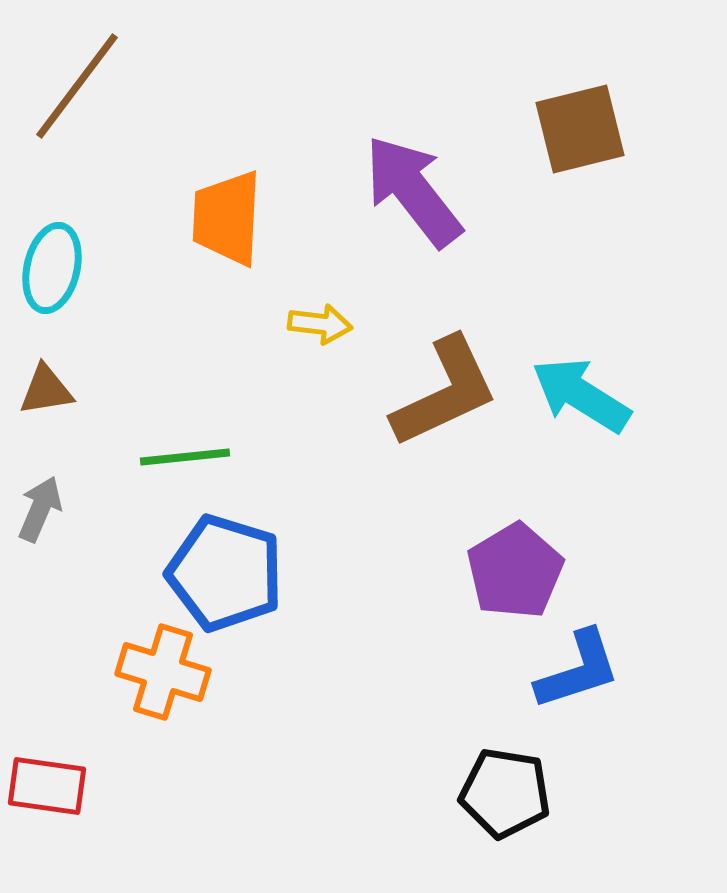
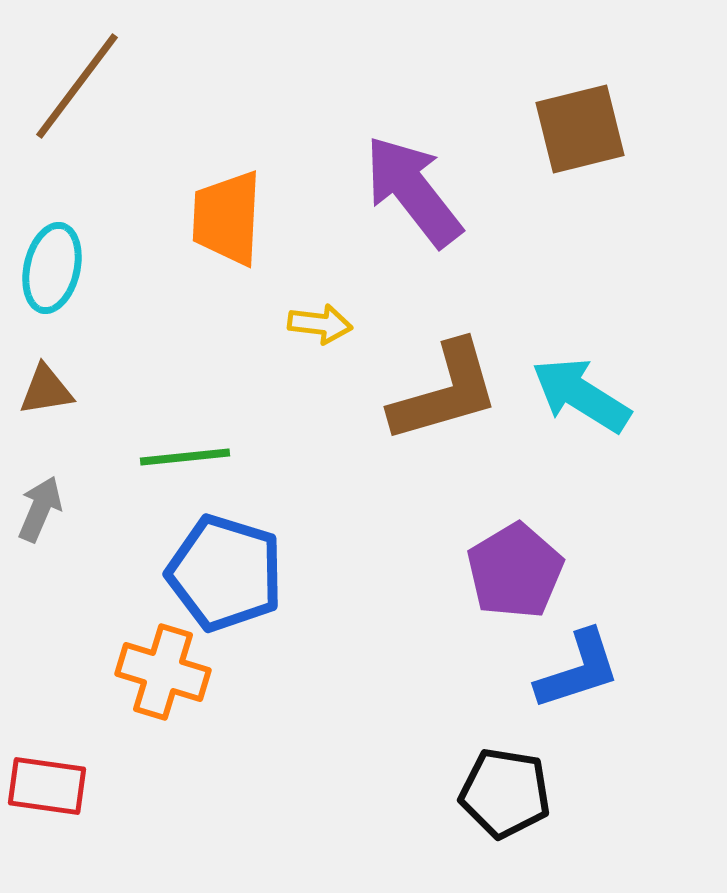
brown L-shape: rotated 9 degrees clockwise
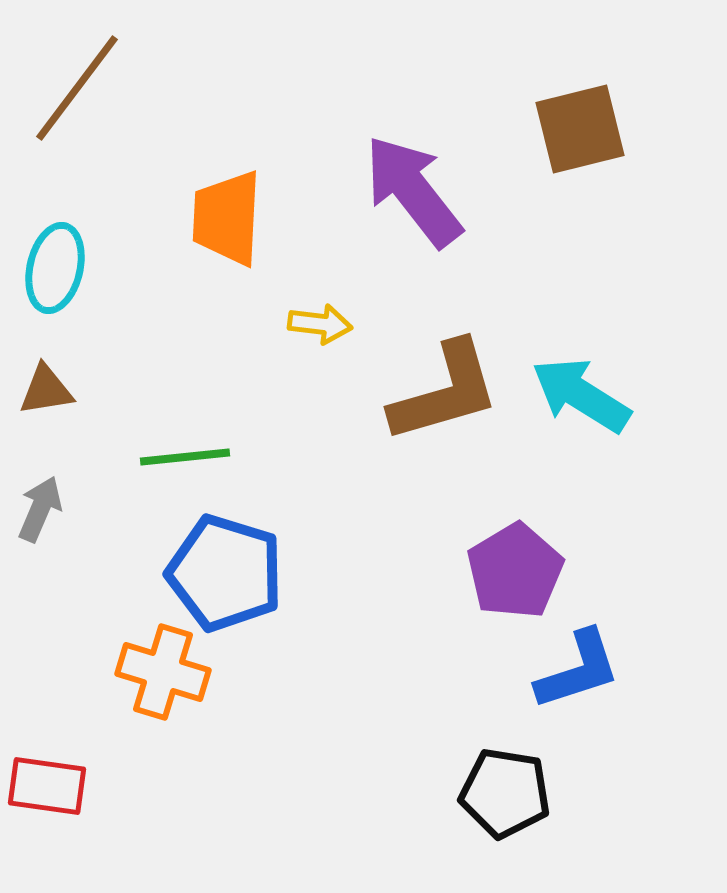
brown line: moved 2 px down
cyan ellipse: moved 3 px right
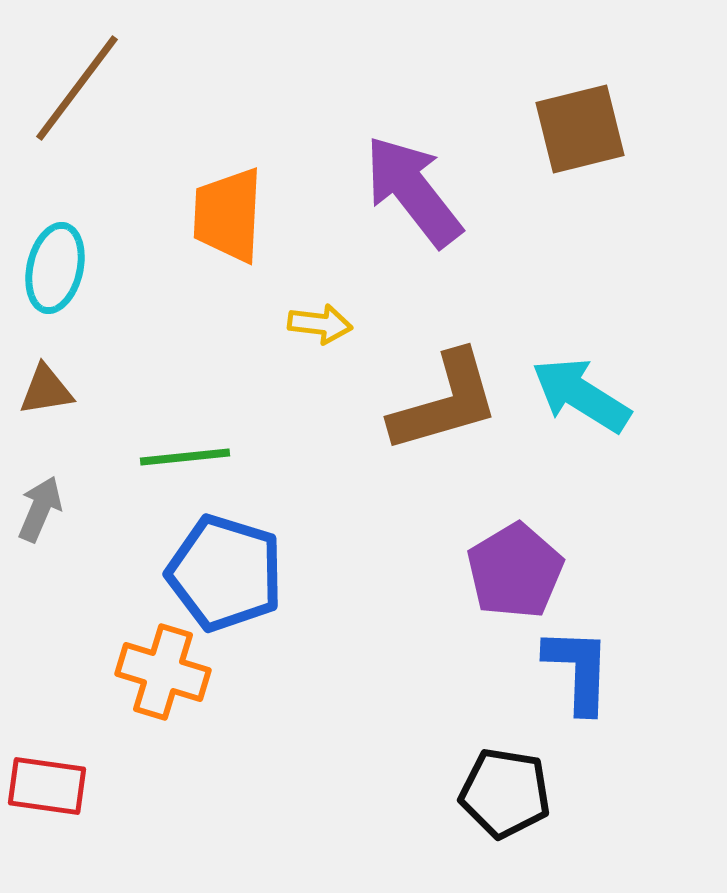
orange trapezoid: moved 1 px right, 3 px up
brown L-shape: moved 10 px down
blue L-shape: rotated 70 degrees counterclockwise
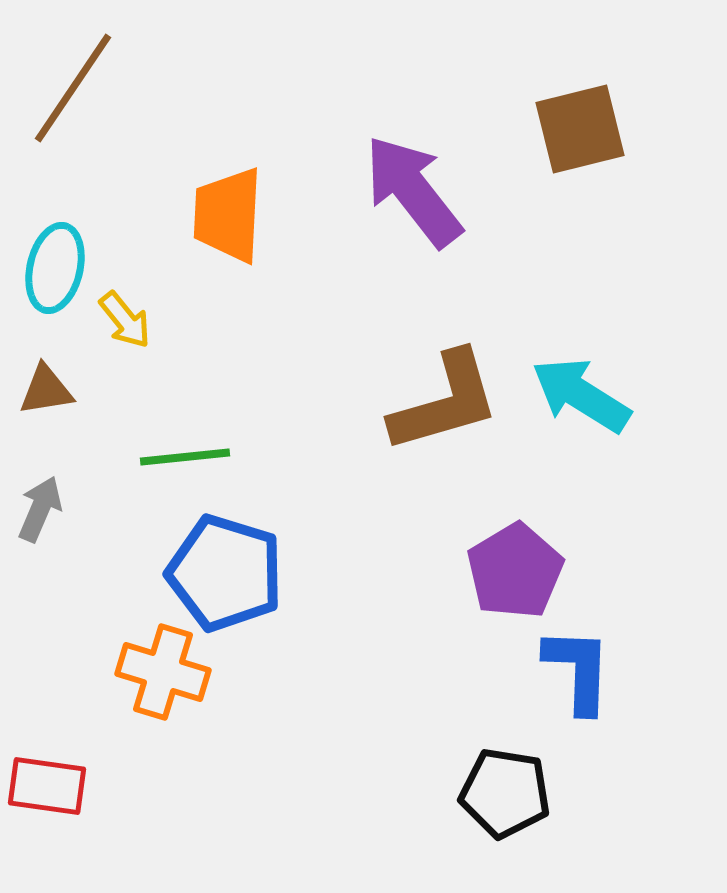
brown line: moved 4 px left; rotated 3 degrees counterclockwise
yellow arrow: moved 195 px left, 4 px up; rotated 44 degrees clockwise
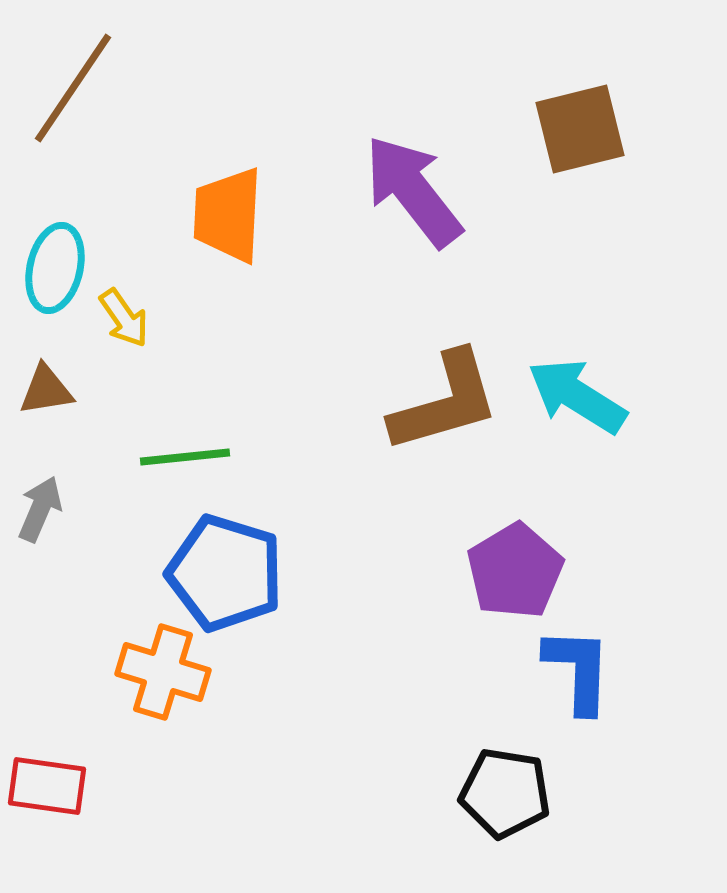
yellow arrow: moved 1 px left, 2 px up; rotated 4 degrees clockwise
cyan arrow: moved 4 px left, 1 px down
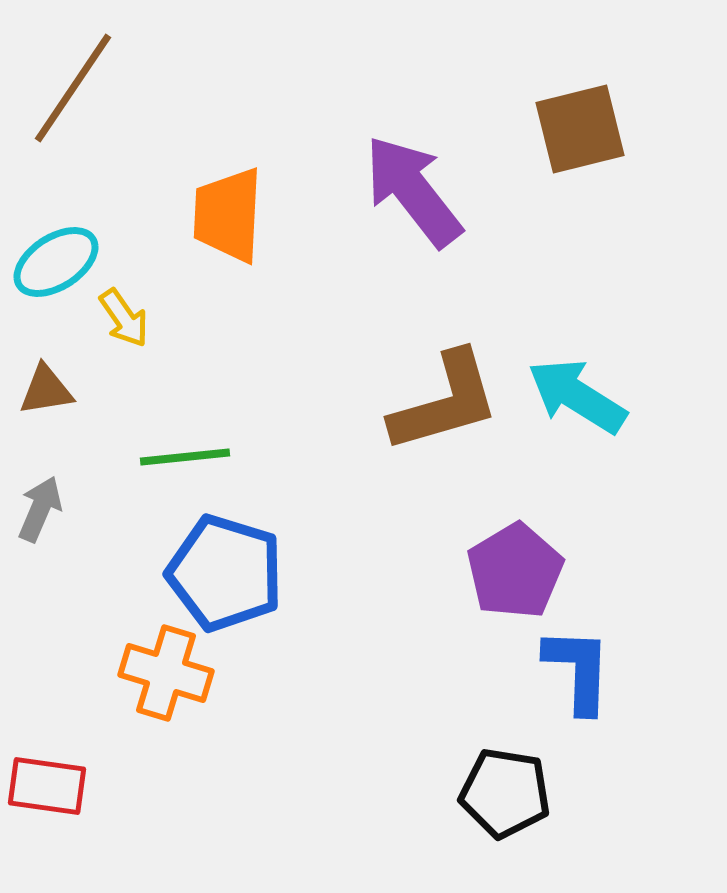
cyan ellipse: moved 1 px right, 6 px up; rotated 44 degrees clockwise
orange cross: moved 3 px right, 1 px down
